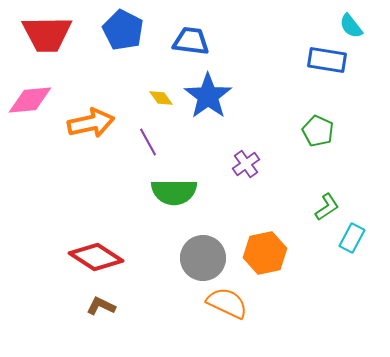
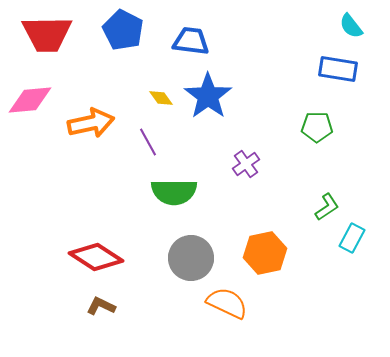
blue rectangle: moved 11 px right, 9 px down
green pentagon: moved 1 px left, 4 px up; rotated 24 degrees counterclockwise
gray circle: moved 12 px left
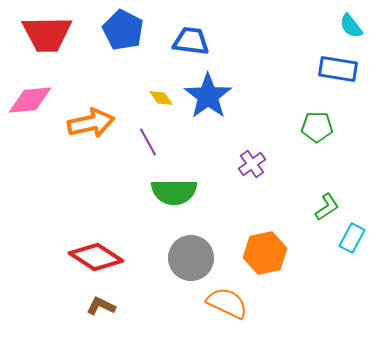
purple cross: moved 6 px right
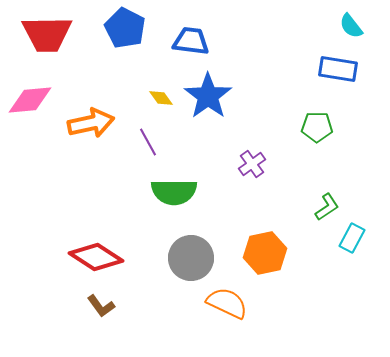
blue pentagon: moved 2 px right, 2 px up
brown L-shape: rotated 152 degrees counterclockwise
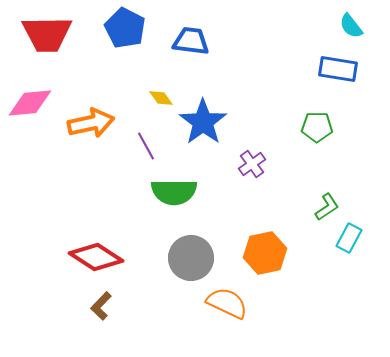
blue star: moved 5 px left, 26 px down
pink diamond: moved 3 px down
purple line: moved 2 px left, 4 px down
cyan rectangle: moved 3 px left
brown L-shape: rotated 80 degrees clockwise
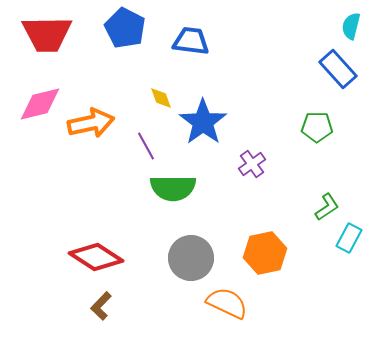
cyan semicircle: rotated 52 degrees clockwise
blue rectangle: rotated 39 degrees clockwise
yellow diamond: rotated 15 degrees clockwise
pink diamond: moved 10 px right, 1 px down; rotated 9 degrees counterclockwise
green semicircle: moved 1 px left, 4 px up
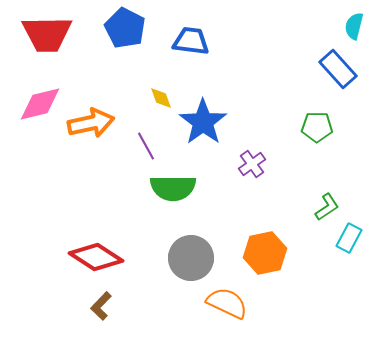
cyan semicircle: moved 3 px right
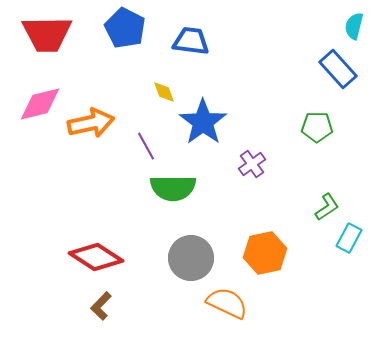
yellow diamond: moved 3 px right, 6 px up
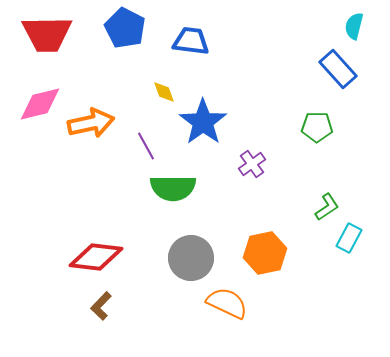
red diamond: rotated 26 degrees counterclockwise
